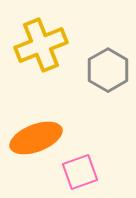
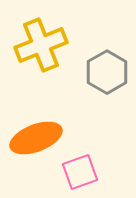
gray hexagon: moved 1 px left, 2 px down
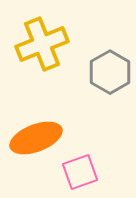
yellow cross: moved 1 px right, 1 px up
gray hexagon: moved 3 px right
